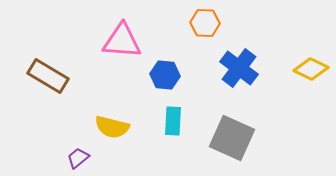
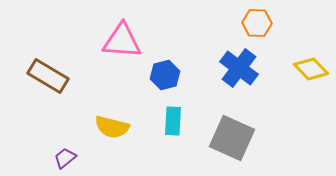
orange hexagon: moved 52 px right
yellow diamond: rotated 20 degrees clockwise
blue hexagon: rotated 20 degrees counterclockwise
purple trapezoid: moved 13 px left
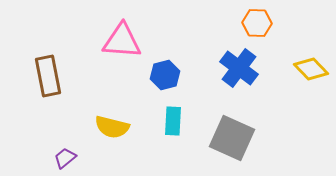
brown rectangle: rotated 48 degrees clockwise
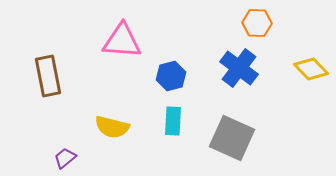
blue hexagon: moved 6 px right, 1 px down
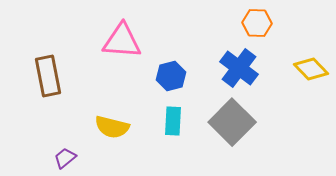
gray square: moved 16 px up; rotated 21 degrees clockwise
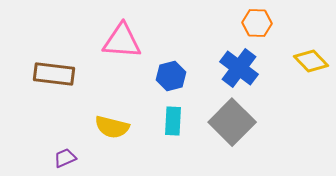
yellow diamond: moved 8 px up
brown rectangle: moved 6 px right, 2 px up; rotated 72 degrees counterclockwise
purple trapezoid: rotated 15 degrees clockwise
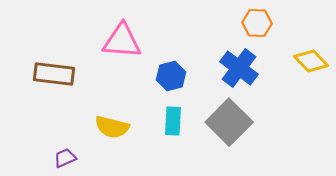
gray square: moved 3 px left
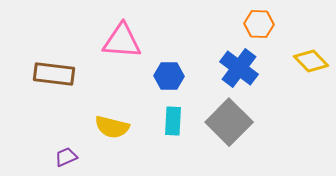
orange hexagon: moved 2 px right, 1 px down
blue hexagon: moved 2 px left; rotated 16 degrees clockwise
purple trapezoid: moved 1 px right, 1 px up
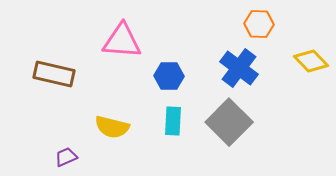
brown rectangle: rotated 6 degrees clockwise
